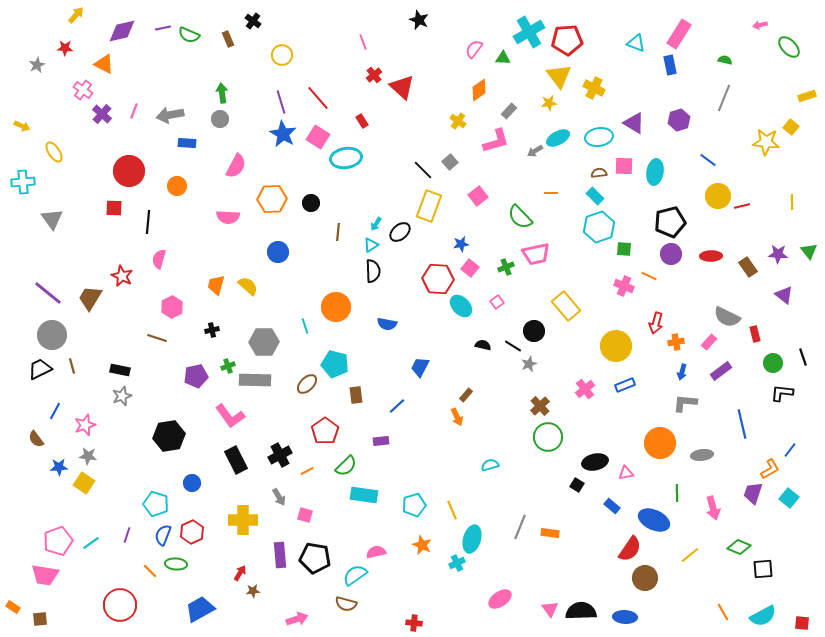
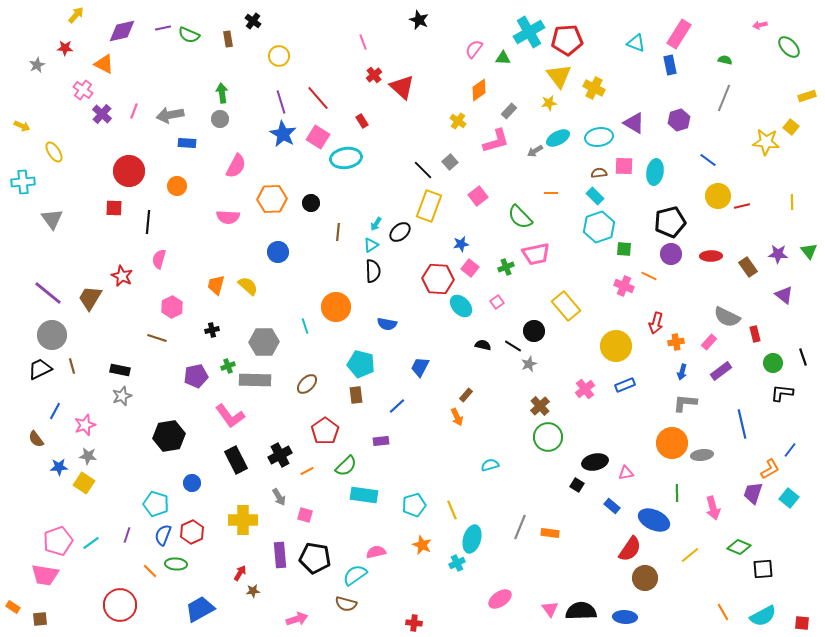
brown rectangle at (228, 39): rotated 14 degrees clockwise
yellow circle at (282, 55): moved 3 px left, 1 px down
cyan pentagon at (335, 364): moved 26 px right
orange circle at (660, 443): moved 12 px right
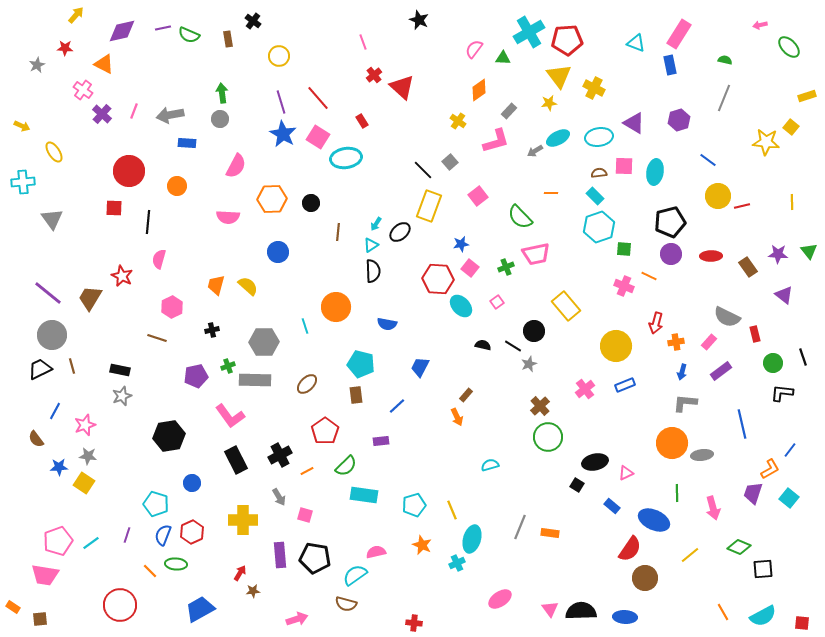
pink triangle at (626, 473): rotated 14 degrees counterclockwise
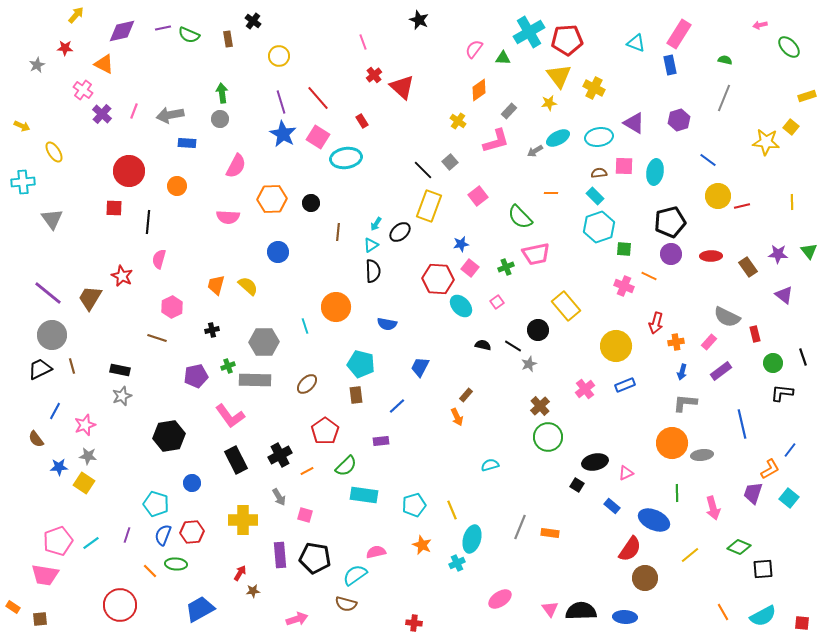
black circle at (534, 331): moved 4 px right, 1 px up
red hexagon at (192, 532): rotated 20 degrees clockwise
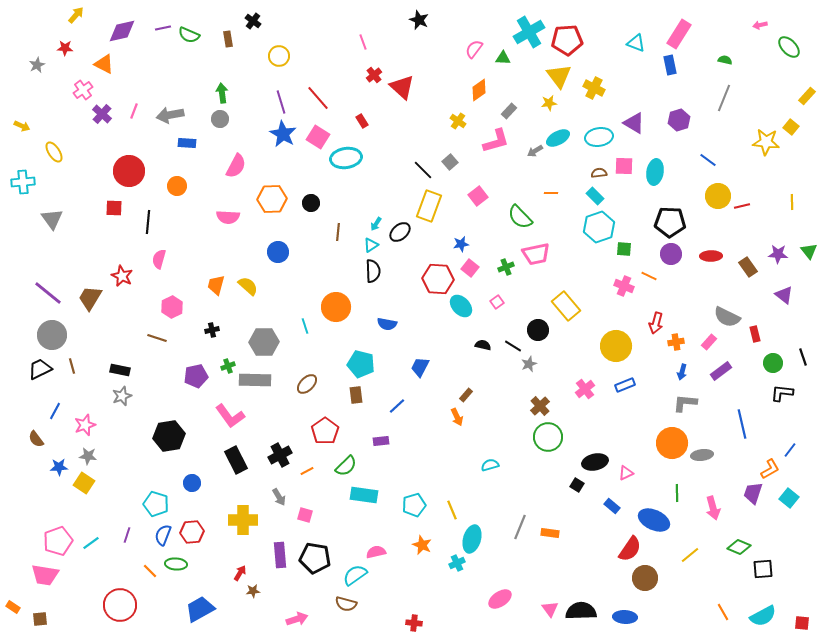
pink cross at (83, 90): rotated 18 degrees clockwise
yellow rectangle at (807, 96): rotated 30 degrees counterclockwise
black pentagon at (670, 222): rotated 16 degrees clockwise
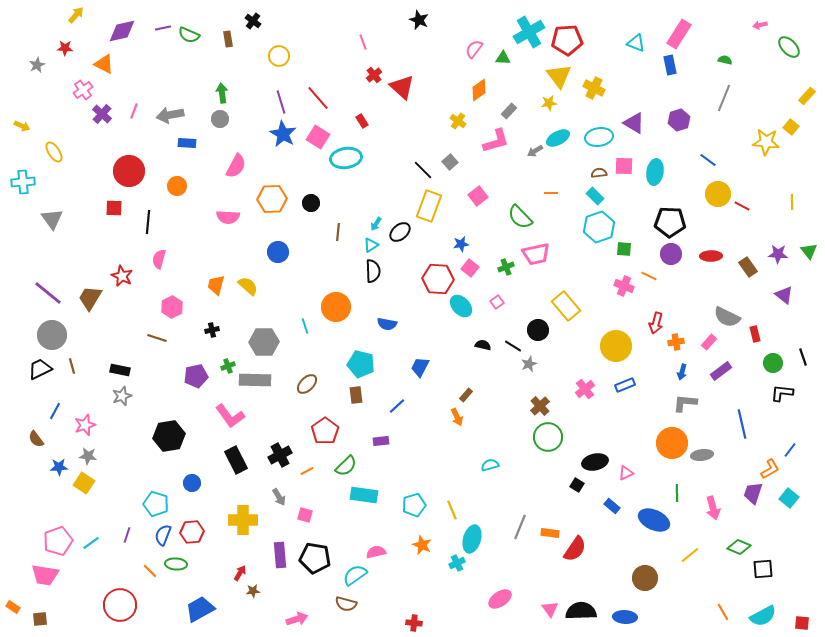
yellow circle at (718, 196): moved 2 px up
red line at (742, 206): rotated 42 degrees clockwise
red semicircle at (630, 549): moved 55 px left
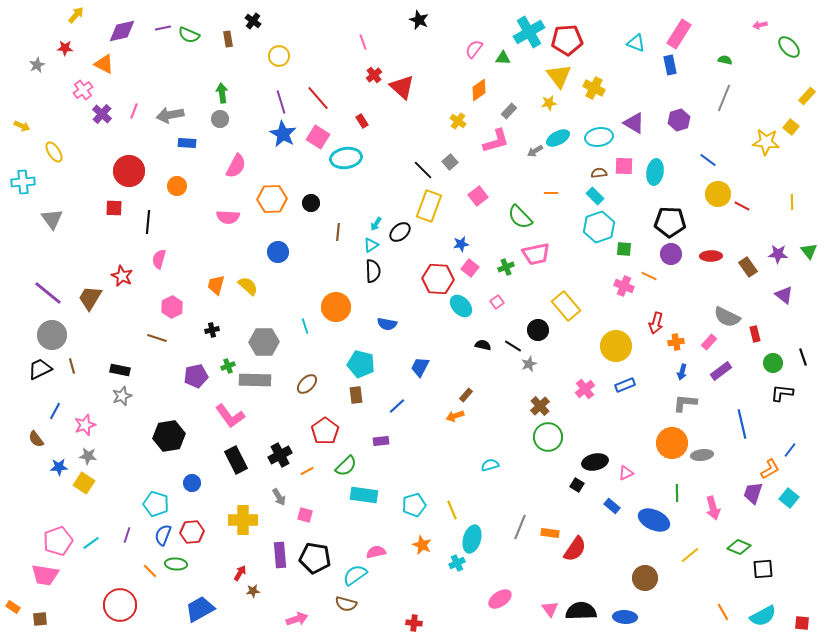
orange arrow at (457, 417): moved 2 px left, 1 px up; rotated 96 degrees clockwise
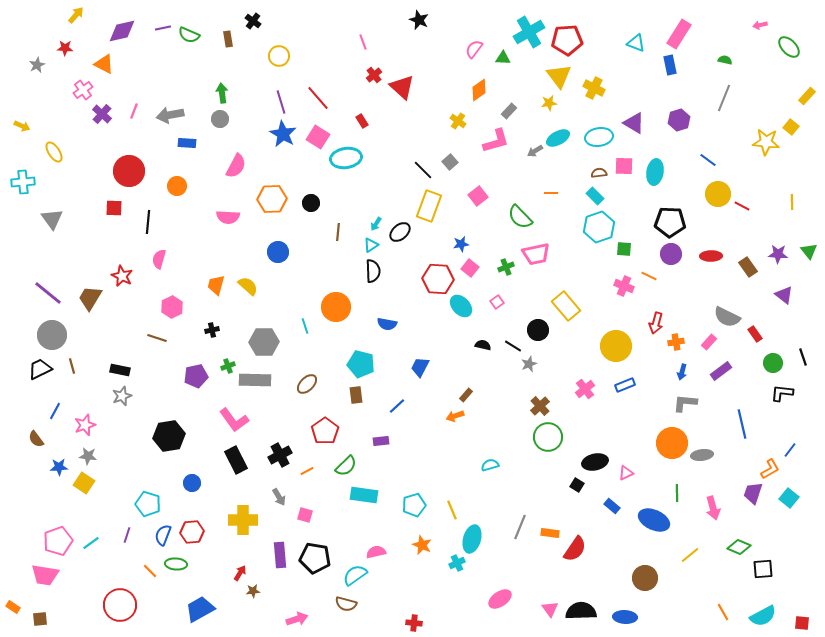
red rectangle at (755, 334): rotated 21 degrees counterclockwise
pink L-shape at (230, 416): moved 4 px right, 4 px down
cyan pentagon at (156, 504): moved 8 px left
